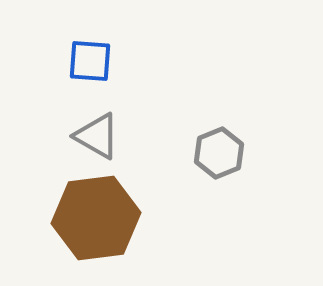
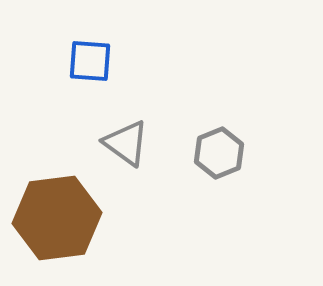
gray triangle: moved 29 px right, 7 px down; rotated 6 degrees clockwise
brown hexagon: moved 39 px left
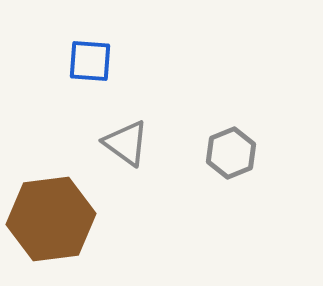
gray hexagon: moved 12 px right
brown hexagon: moved 6 px left, 1 px down
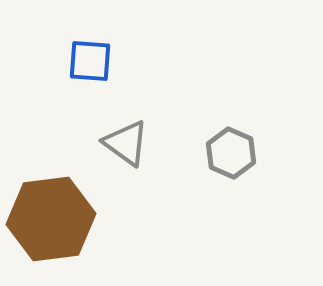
gray hexagon: rotated 15 degrees counterclockwise
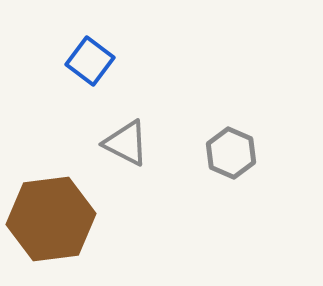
blue square: rotated 33 degrees clockwise
gray triangle: rotated 9 degrees counterclockwise
